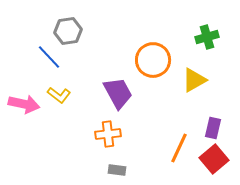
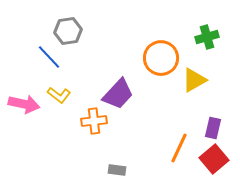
orange circle: moved 8 px right, 2 px up
purple trapezoid: moved 1 px down; rotated 72 degrees clockwise
orange cross: moved 14 px left, 13 px up
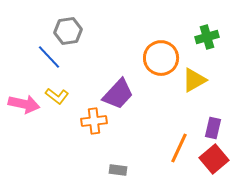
yellow L-shape: moved 2 px left, 1 px down
gray rectangle: moved 1 px right
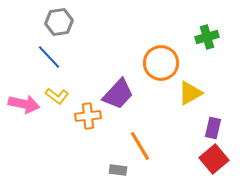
gray hexagon: moved 9 px left, 9 px up
orange circle: moved 5 px down
yellow triangle: moved 4 px left, 13 px down
orange cross: moved 6 px left, 5 px up
orange line: moved 39 px left, 2 px up; rotated 56 degrees counterclockwise
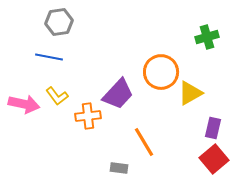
blue line: rotated 36 degrees counterclockwise
orange circle: moved 9 px down
yellow L-shape: rotated 15 degrees clockwise
orange line: moved 4 px right, 4 px up
gray rectangle: moved 1 px right, 2 px up
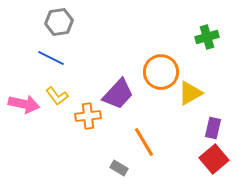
blue line: moved 2 px right, 1 px down; rotated 16 degrees clockwise
gray rectangle: rotated 24 degrees clockwise
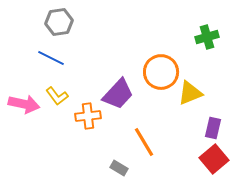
yellow triangle: rotated 8 degrees clockwise
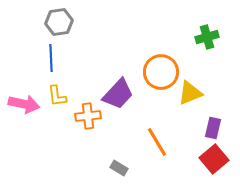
blue line: rotated 60 degrees clockwise
yellow L-shape: rotated 30 degrees clockwise
orange line: moved 13 px right
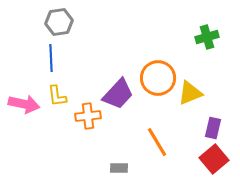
orange circle: moved 3 px left, 6 px down
gray rectangle: rotated 30 degrees counterclockwise
